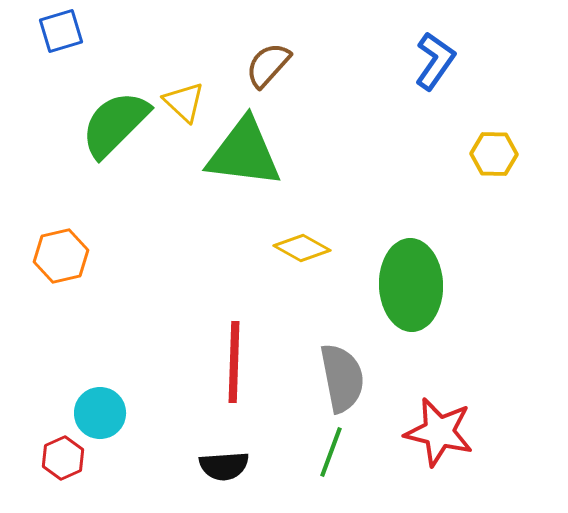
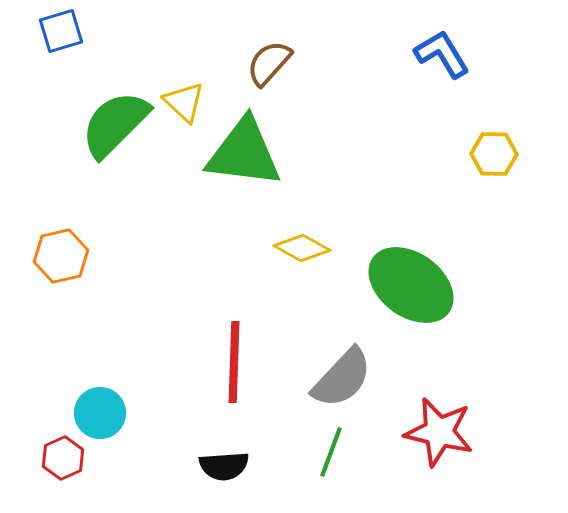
blue L-shape: moved 7 px right, 7 px up; rotated 66 degrees counterclockwise
brown semicircle: moved 1 px right, 2 px up
green ellipse: rotated 52 degrees counterclockwise
gray semicircle: rotated 54 degrees clockwise
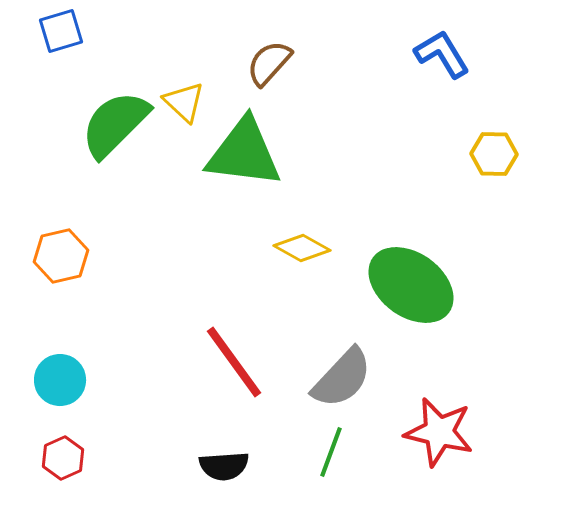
red line: rotated 38 degrees counterclockwise
cyan circle: moved 40 px left, 33 px up
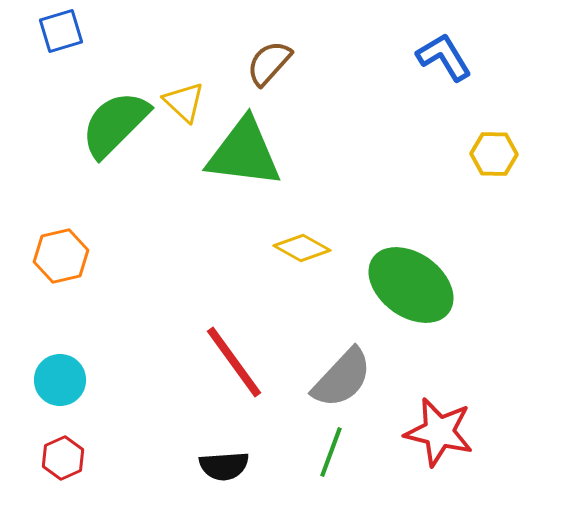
blue L-shape: moved 2 px right, 3 px down
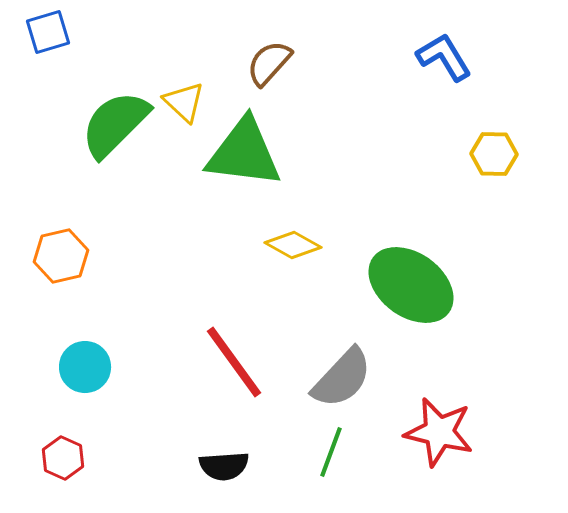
blue square: moved 13 px left, 1 px down
yellow diamond: moved 9 px left, 3 px up
cyan circle: moved 25 px right, 13 px up
red hexagon: rotated 12 degrees counterclockwise
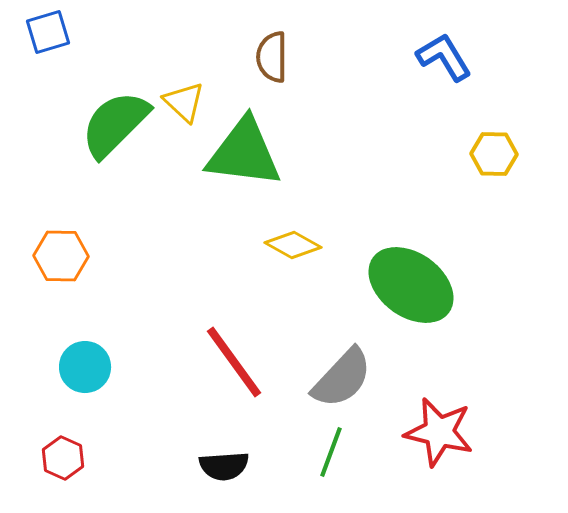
brown semicircle: moved 3 px right, 6 px up; rotated 42 degrees counterclockwise
orange hexagon: rotated 14 degrees clockwise
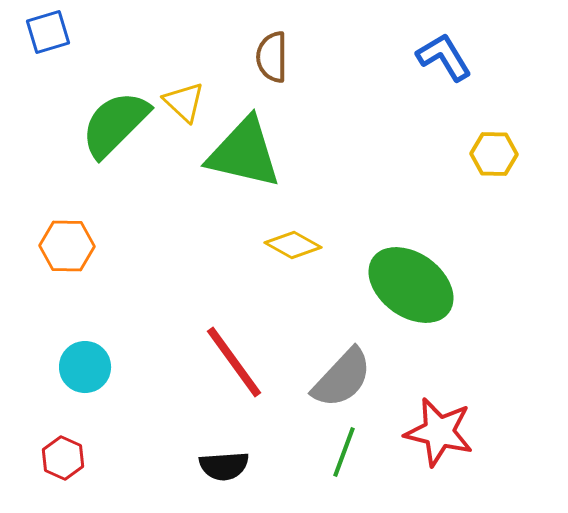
green triangle: rotated 6 degrees clockwise
orange hexagon: moved 6 px right, 10 px up
green line: moved 13 px right
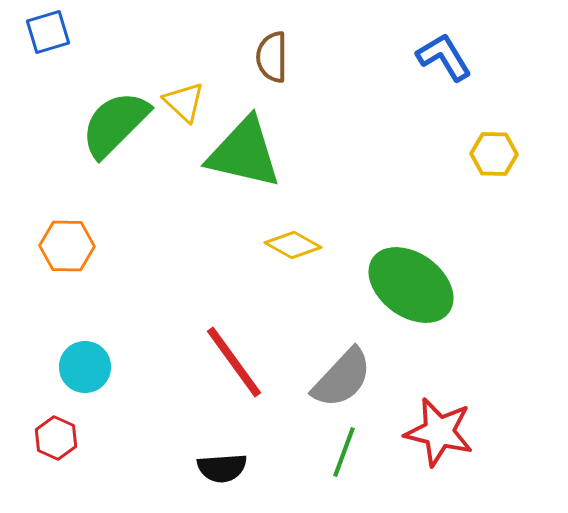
red hexagon: moved 7 px left, 20 px up
black semicircle: moved 2 px left, 2 px down
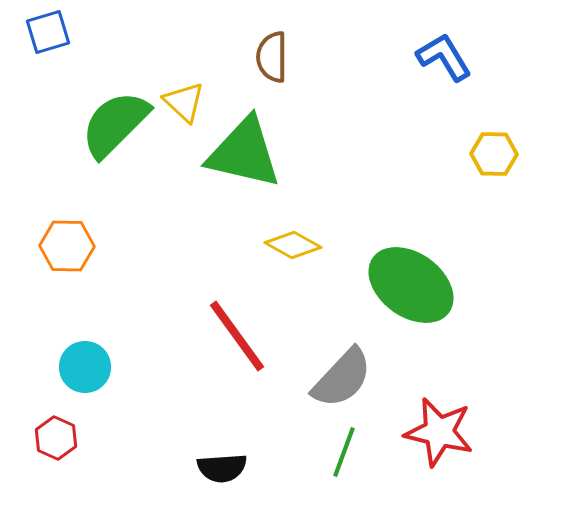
red line: moved 3 px right, 26 px up
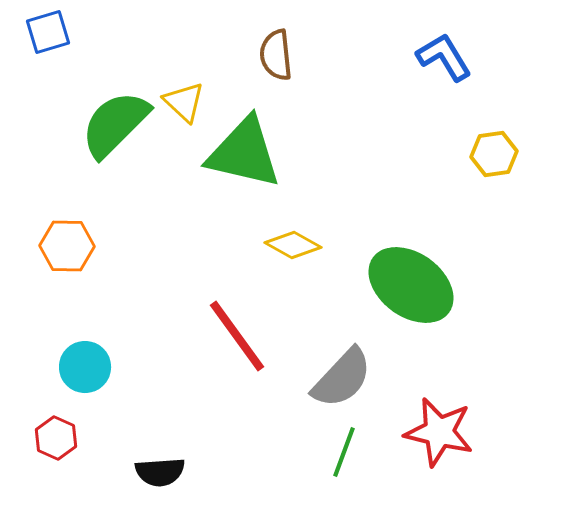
brown semicircle: moved 4 px right, 2 px up; rotated 6 degrees counterclockwise
yellow hexagon: rotated 9 degrees counterclockwise
black semicircle: moved 62 px left, 4 px down
